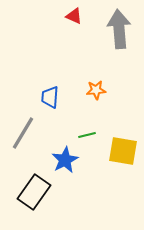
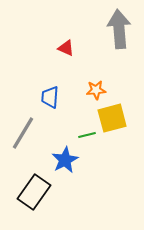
red triangle: moved 8 px left, 32 px down
yellow square: moved 11 px left, 33 px up; rotated 24 degrees counterclockwise
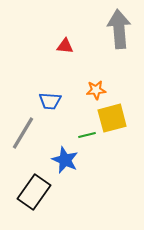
red triangle: moved 1 px left, 2 px up; rotated 18 degrees counterclockwise
blue trapezoid: moved 4 px down; rotated 90 degrees counterclockwise
blue star: rotated 20 degrees counterclockwise
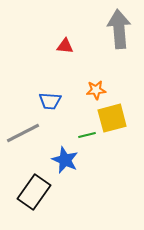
gray line: rotated 32 degrees clockwise
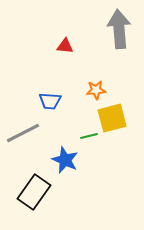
green line: moved 2 px right, 1 px down
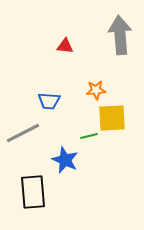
gray arrow: moved 1 px right, 6 px down
blue trapezoid: moved 1 px left
yellow square: rotated 12 degrees clockwise
black rectangle: moved 1 px left; rotated 40 degrees counterclockwise
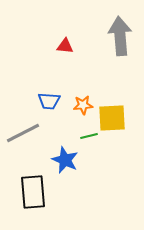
gray arrow: moved 1 px down
orange star: moved 13 px left, 15 px down
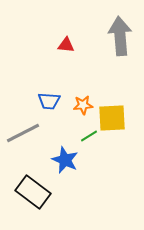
red triangle: moved 1 px right, 1 px up
green line: rotated 18 degrees counterclockwise
black rectangle: rotated 48 degrees counterclockwise
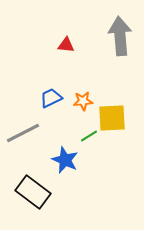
blue trapezoid: moved 2 px right, 3 px up; rotated 150 degrees clockwise
orange star: moved 4 px up
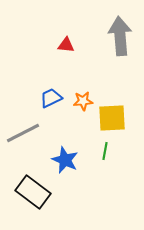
green line: moved 16 px right, 15 px down; rotated 48 degrees counterclockwise
